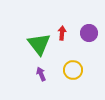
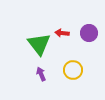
red arrow: rotated 88 degrees counterclockwise
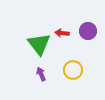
purple circle: moved 1 px left, 2 px up
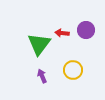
purple circle: moved 2 px left, 1 px up
green triangle: rotated 15 degrees clockwise
purple arrow: moved 1 px right, 2 px down
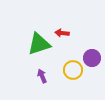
purple circle: moved 6 px right, 28 px down
green triangle: rotated 35 degrees clockwise
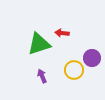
yellow circle: moved 1 px right
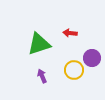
red arrow: moved 8 px right
